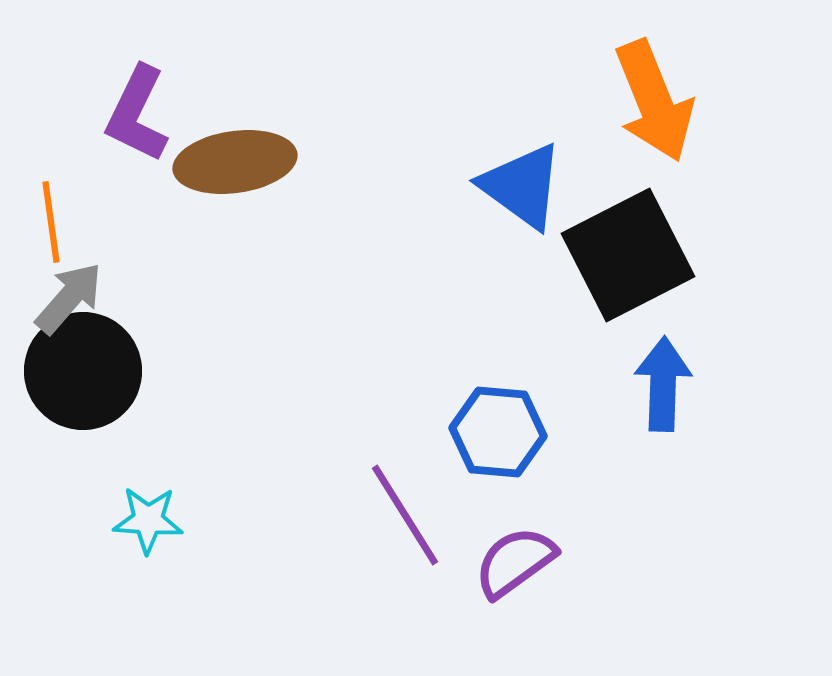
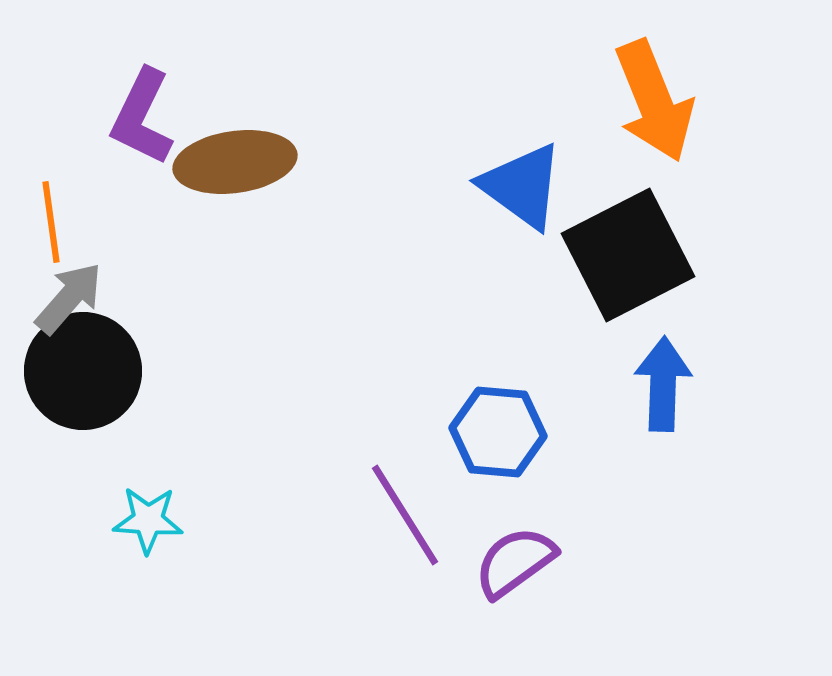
purple L-shape: moved 5 px right, 3 px down
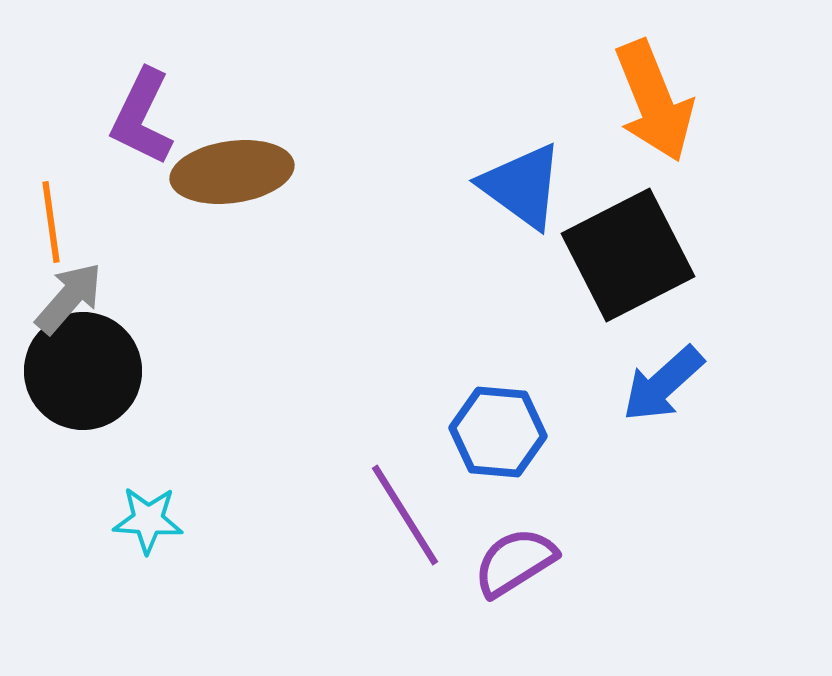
brown ellipse: moved 3 px left, 10 px down
blue arrow: rotated 134 degrees counterclockwise
purple semicircle: rotated 4 degrees clockwise
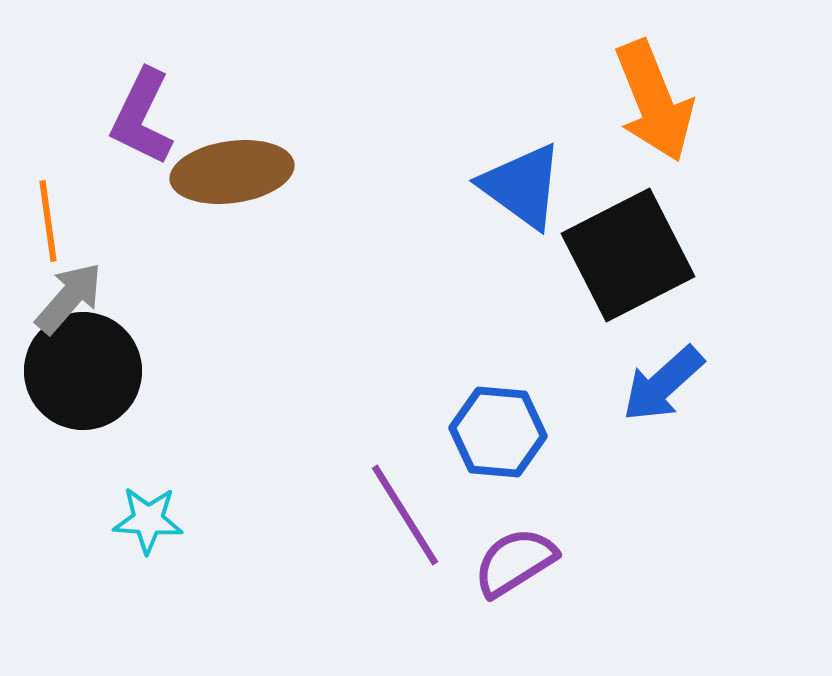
orange line: moved 3 px left, 1 px up
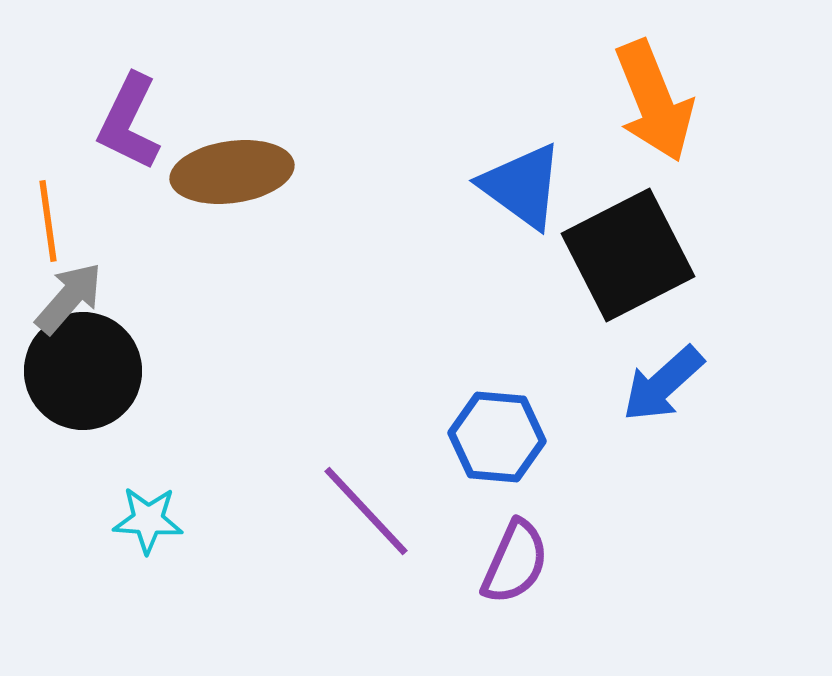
purple L-shape: moved 13 px left, 5 px down
blue hexagon: moved 1 px left, 5 px down
purple line: moved 39 px left, 4 px up; rotated 11 degrees counterclockwise
purple semicircle: rotated 146 degrees clockwise
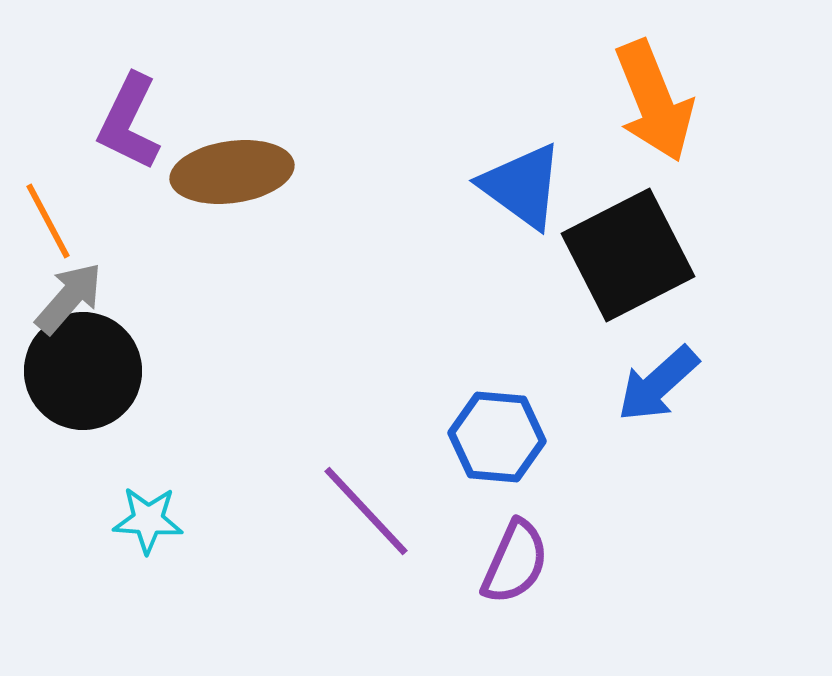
orange line: rotated 20 degrees counterclockwise
blue arrow: moved 5 px left
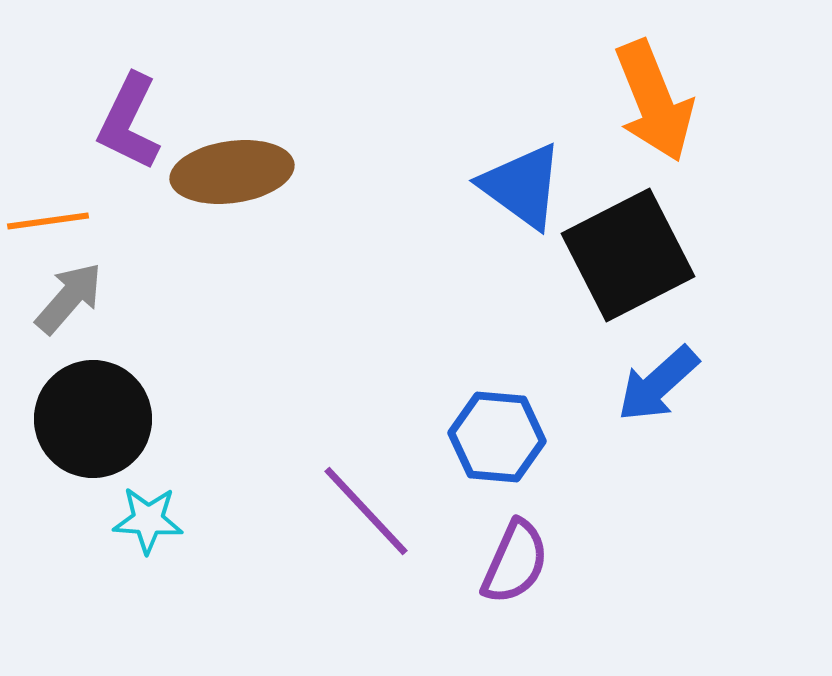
orange line: rotated 70 degrees counterclockwise
black circle: moved 10 px right, 48 px down
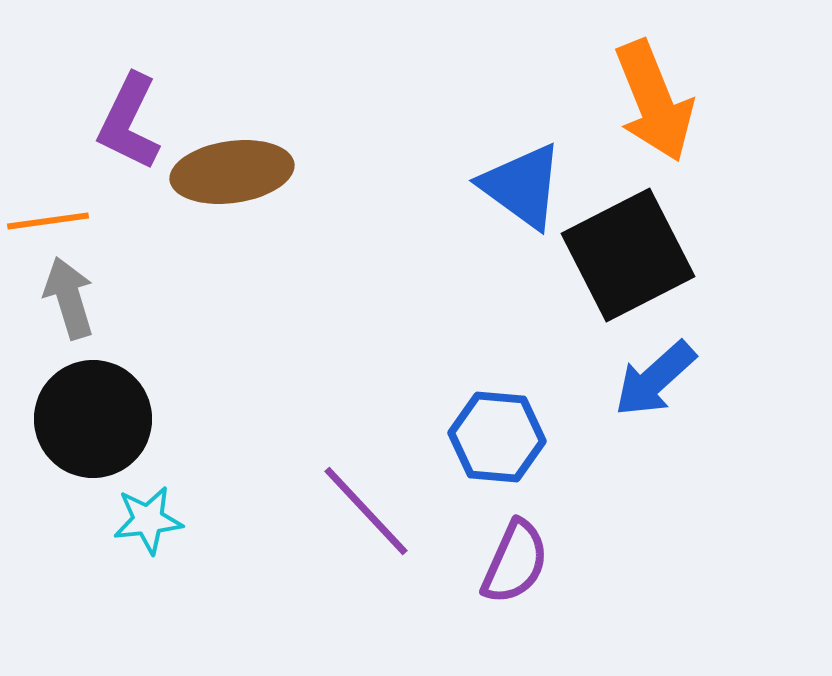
gray arrow: rotated 58 degrees counterclockwise
blue arrow: moved 3 px left, 5 px up
cyan star: rotated 10 degrees counterclockwise
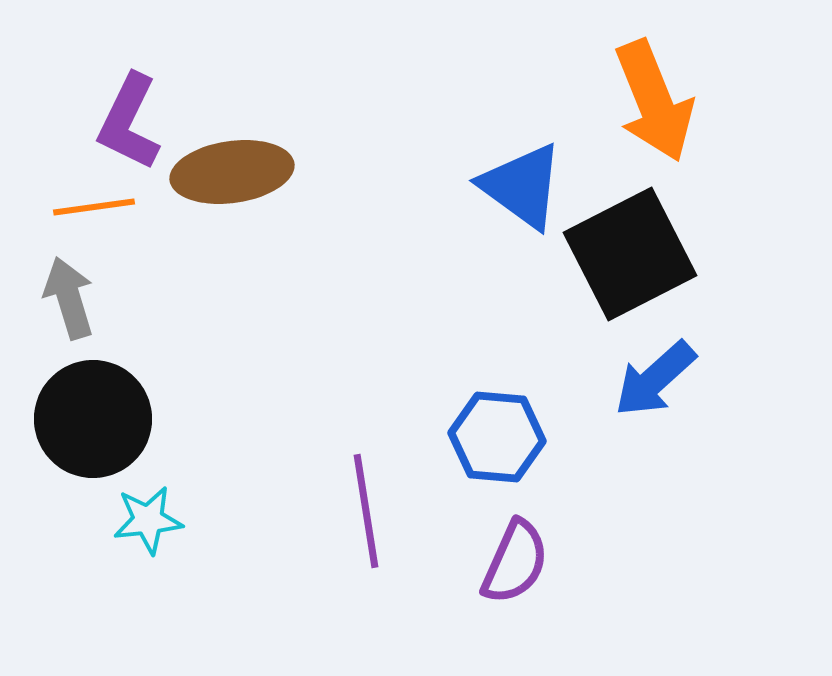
orange line: moved 46 px right, 14 px up
black square: moved 2 px right, 1 px up
purple line: rotated 34 degrees clockwise
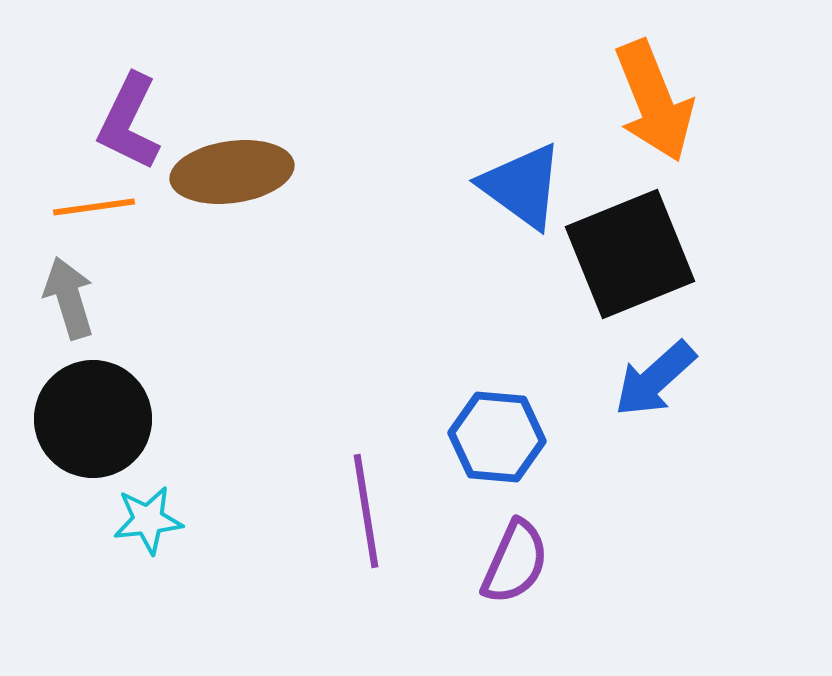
black square: rotated 5 degrees clockwise
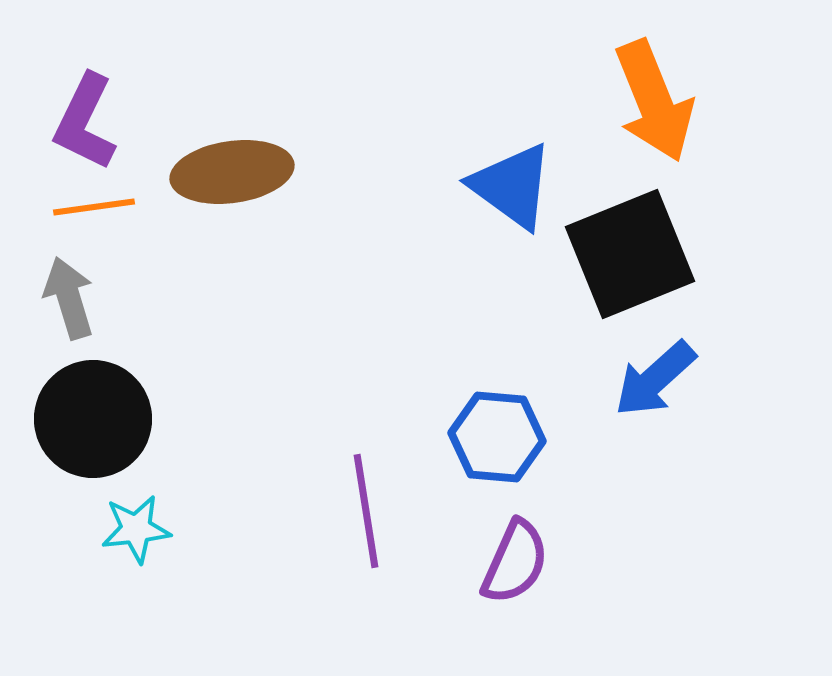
purple L-shape: moved 44 px left
blue triangle: moved 10 px left
cyan star: moved 12 px left, 9 px down
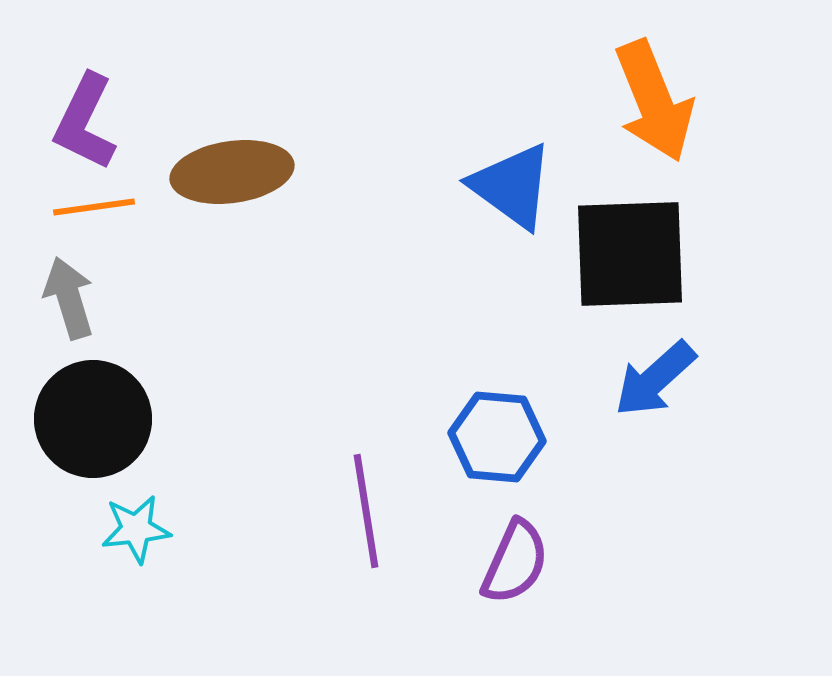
black square: rotated 20 degrees clockwise
